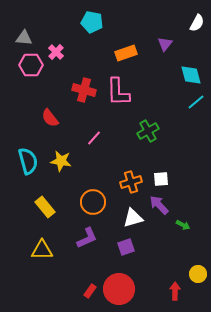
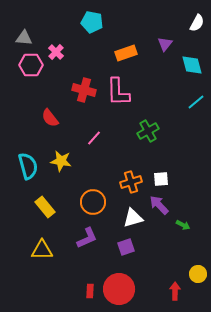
cyan diamond: moved 1 px right, 10 px up
cyan semicircle: moved 5 px down
red rectangle: rotated 32 degrees counterclockwise
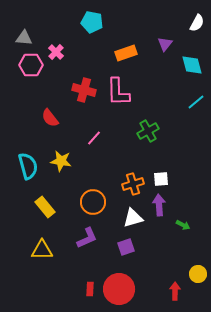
orange cross: moved 2 px right, 2 px down
purple arrow: rotated 40 degrees clockwise
red rectangle: moved 2 px up
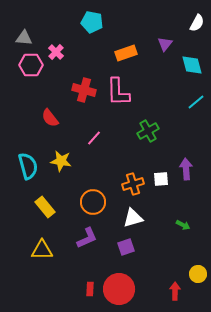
purple arrow: moved 27 px right, 36 px up
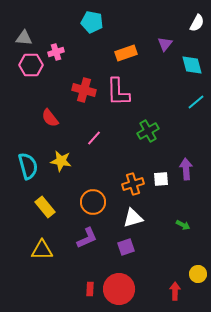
pink cross: rotated 28 degrees clockwise
